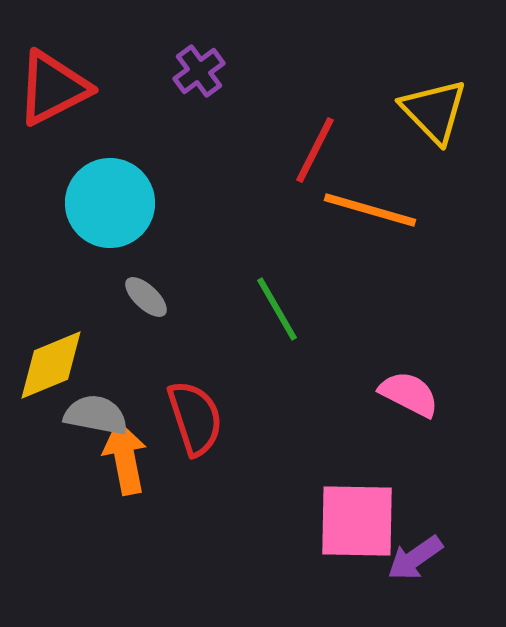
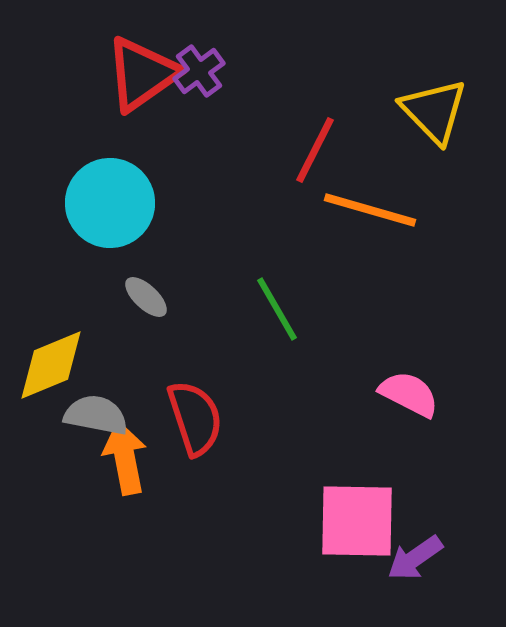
red triangle: moved 89 px right, 14 px up; rotated 8 degrees counterclockwise
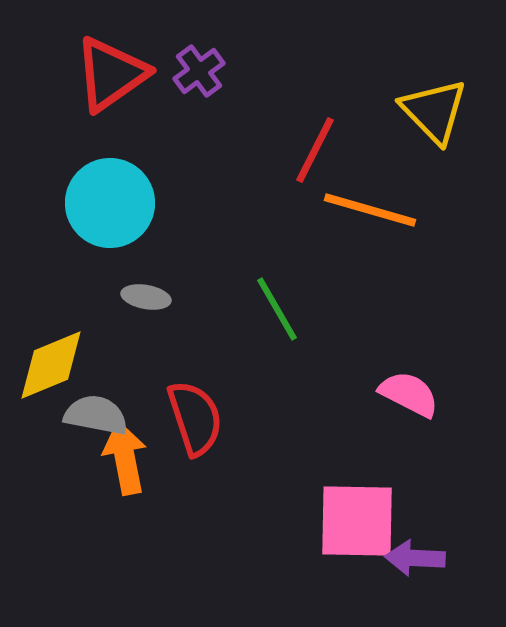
red triangle: moved 31 px left
gray ellipse: rotated 33 degrees counterclockwise
purple arrow: rotated 38 degrees clockwise
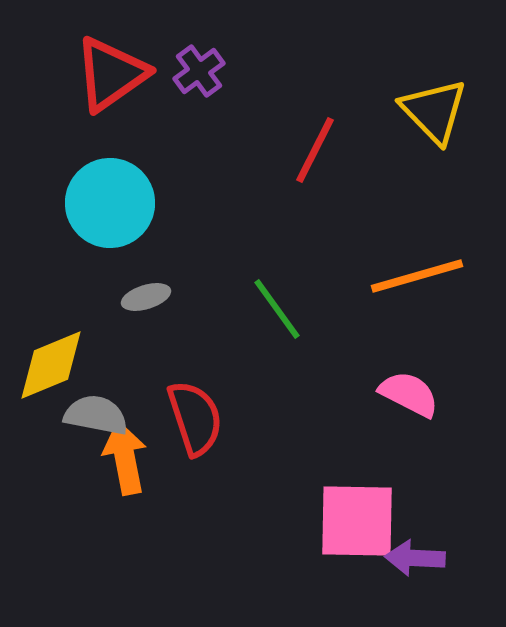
orange line: moved 47 px right, 66 px down; rotated 32 degrees counterclockwise
gray ellipse: rotated 27 degrees counterclockwise
green line: rotated 6 degrees counterclockwise
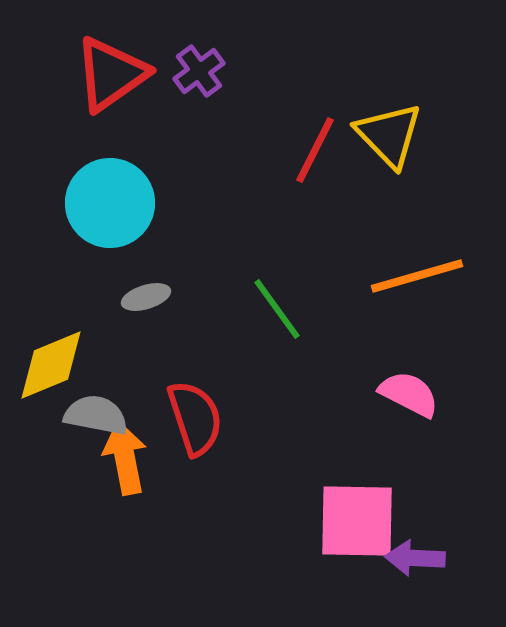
yellow triangle: moved 45 px left, 24 px down
